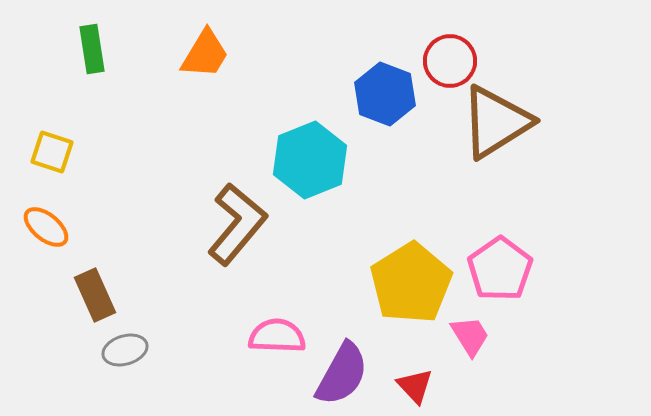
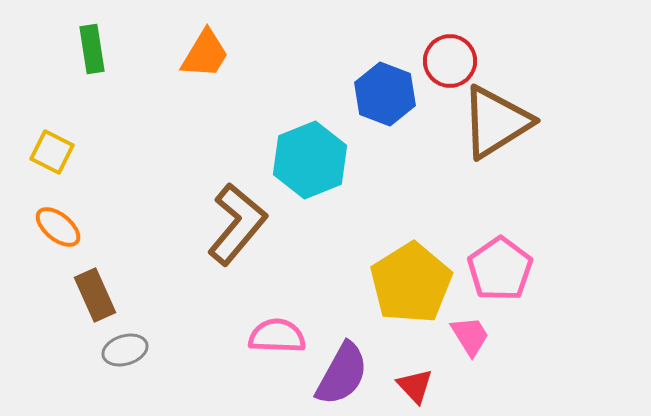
yellow square: rotated 9 degrees clockwise
orange ellipse: moved 12 px right
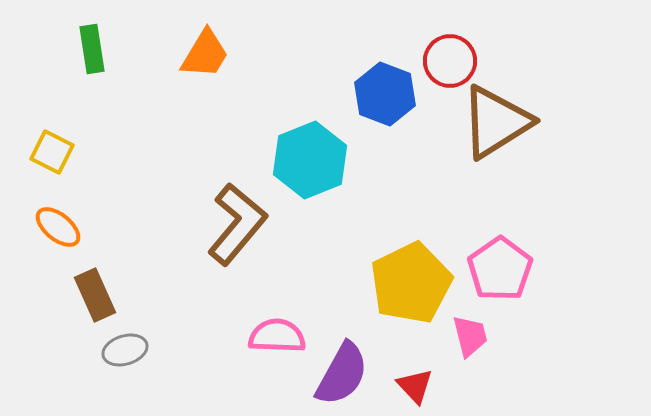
yellow pentagon: rotated 6 degrees clockwise
pink trapezoid: rotated 18 degrees clockwise
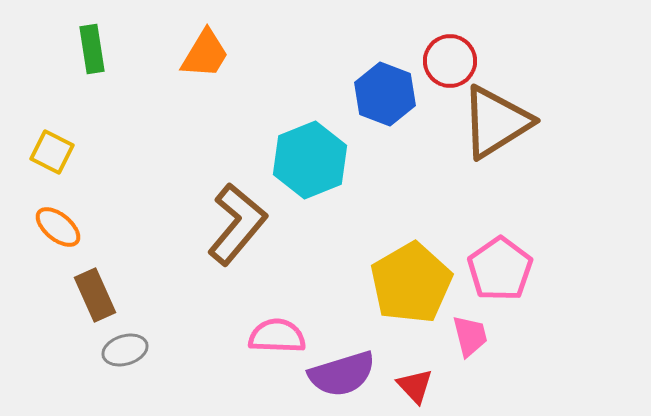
yellow pentagon: rotated 4 degrees counterclockwise
purple semicircle: rotated 44 degrees clockwise
